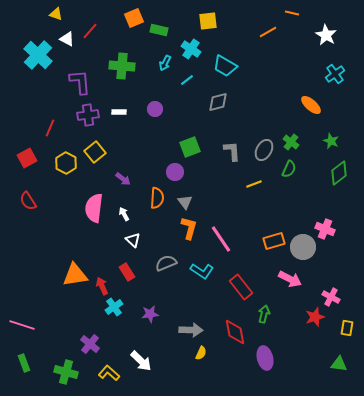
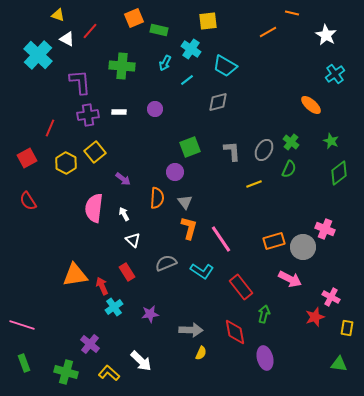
yellow triangle at (56, 14): moved 2 px right, 1 px down
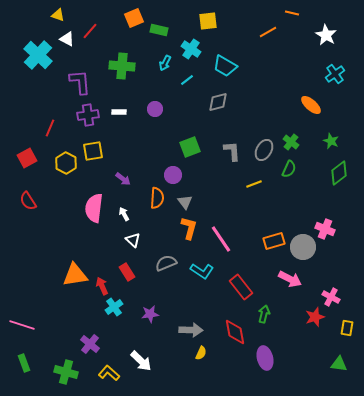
yellow square at (95, 152): moved 2 px left, 1 px up; rotated 30 degrees clockwise
purple circle at (175, 172): moved 2 px left, 3 px down
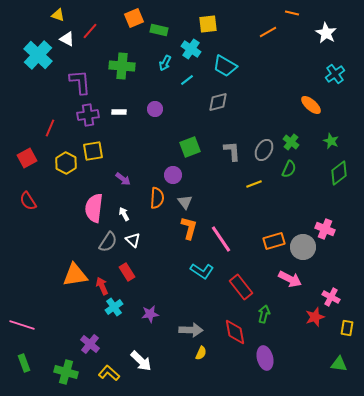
yellow square at (208, 21): moved 3 px down
white star at (326, 35): moved 2 px up
gray semicircle at (166, 263): moved 58 px left, 21 px up; rotated 145 degrees clockwise
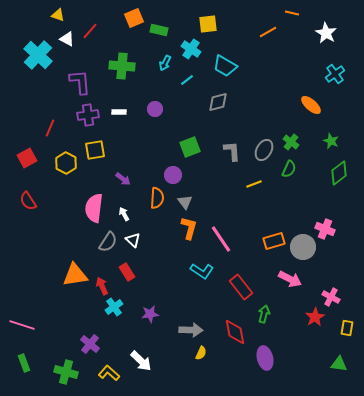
yellow square at (93, 151): moved 2 px right, 1 px up
red star at (315, 317): rotated 12 degrees counterclockwise
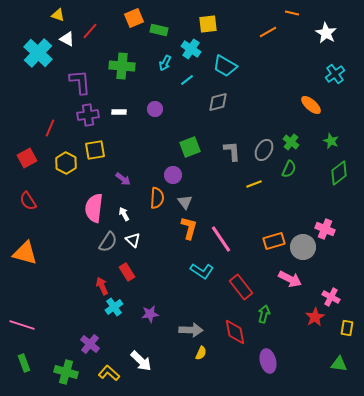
cyan cross at (38, 55): moved 2 px up
orange triangle at (75, 275): moved 50 px left, 22 px up; rotated 24 degrees clockwise
purple ellipse at (265, 358): moved 3 px right, 3 px down
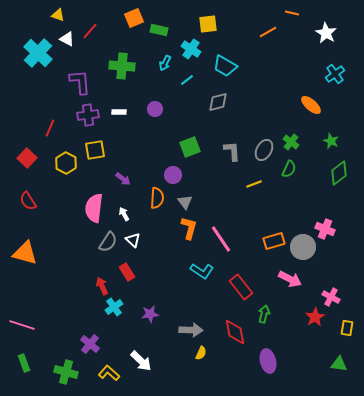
red square at (27, 158): rotated 18 degrees counterclockwise
